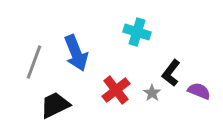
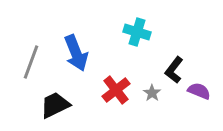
gray line: moved 3 px left
black L-shape: moved 3 px right, 3 px up
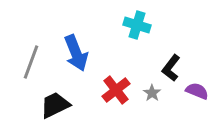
cyan cross: moved 7 px up
black L-shape: moved 3 px left, 2 px up
purple semicircle: moved 2 px left
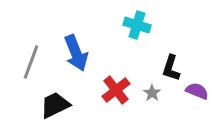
black L-shape: rotated 20 degrees counterclockwise
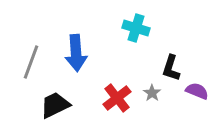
cyan cross: moved 1 px left, 3 px down
blue arrow: rotated 18 degrees clockwise
red cross: moved 1 px right, 8 px down
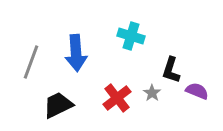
cyan cross: moved 5 px left, 8 px down
black L-shape: moved 2 px down
black trapezoid: moved 3 px right
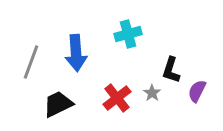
cyan cross: moved 3 px left, 2 px up; rotated 32 degrees counterclockwise
purple semicircle: rotated 85 degrees counterclockwise
black trapezoid: moved 1 px up
